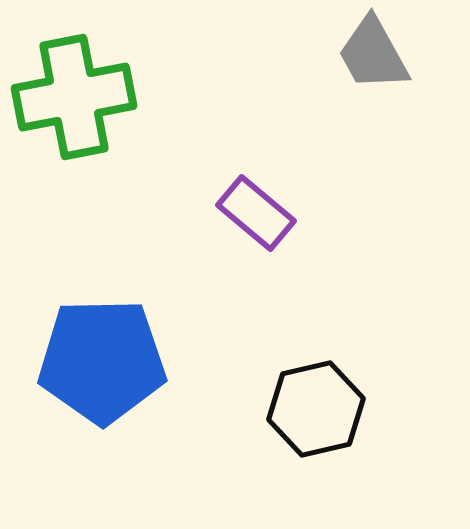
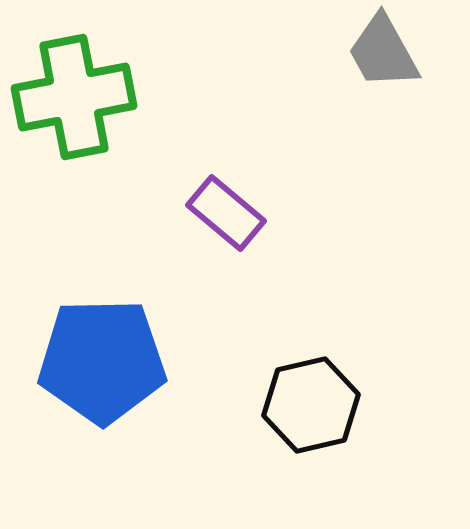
gray trapezoid: moved 10 px right, 2 px up
purple rectangle: moved 30 px left
black hexagon: moved 5 px left, 4 px up
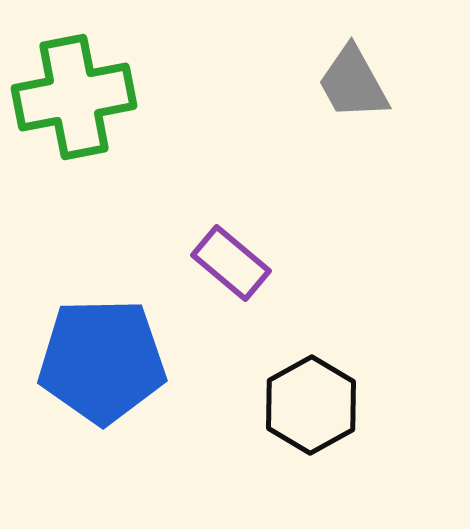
gray trapezoid: moved 30 px left, 31 px down
purple rectangle: moved 5 px right, 50 px down
black hexagon: rotated 16 degrees counterclockwise
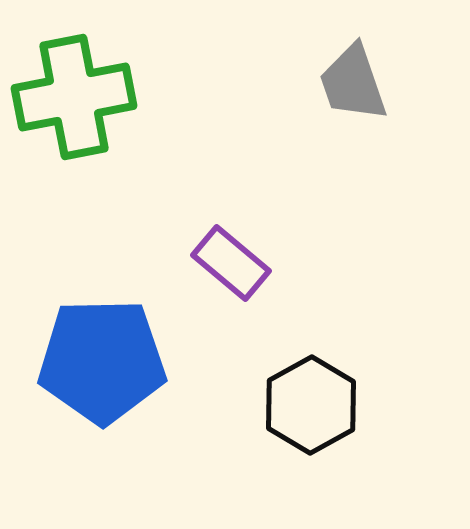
gray trapezoid: rotated 10 degrees clockwise
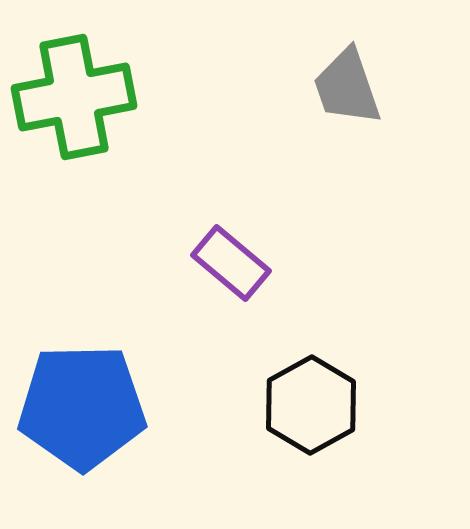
gray trapezoid: moved 6 px left, 4 px down
blue pentagon: moved 20 px left, 46 px down
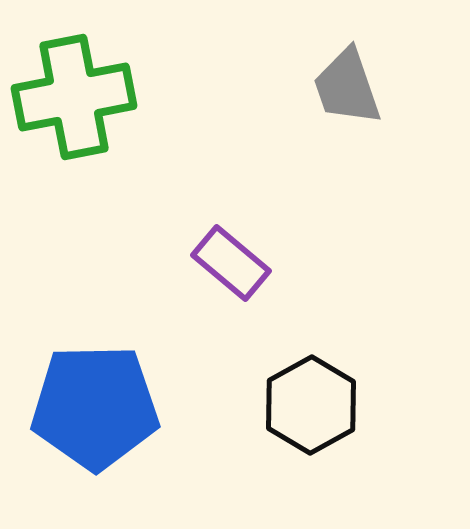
blue pentagon: moved 13 px right
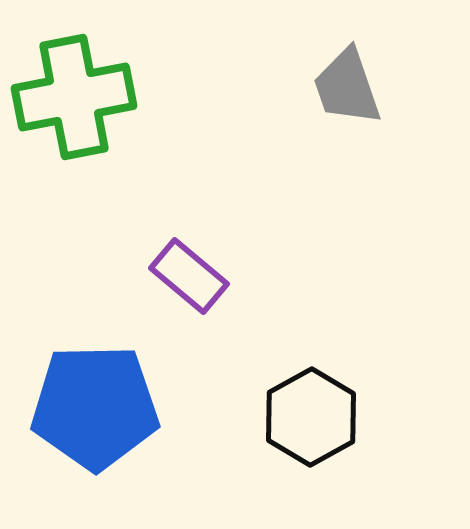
purple rectangle: moved 42 px left, 13 px down
black hexagon: moved 12 px down
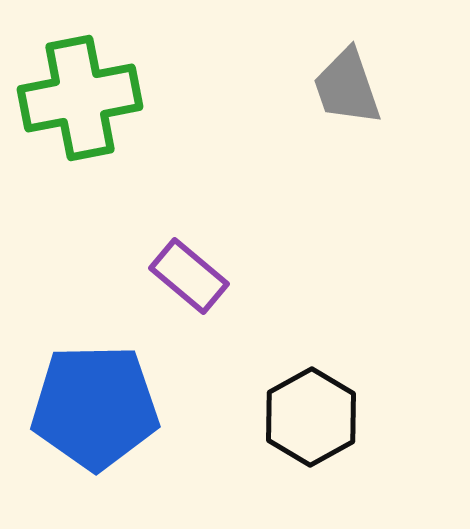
green cross: moved 6 px right, 1 px down
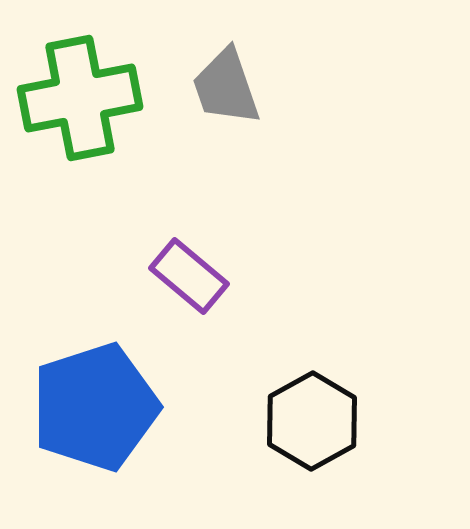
gray trapezoid: moved 121 px left
blue pentagon: rotated 17 degrees counterclockwise
black hexagon: moved 1 px right, 4 px down
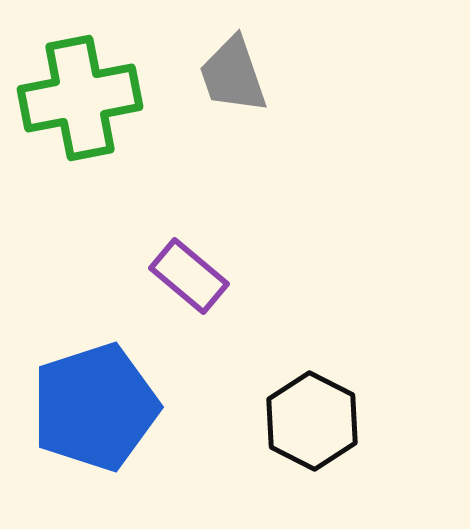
gray trapezoid: moved 7 px right, 12 px up
black hexagon: rotated 4 degrees counterclockwise
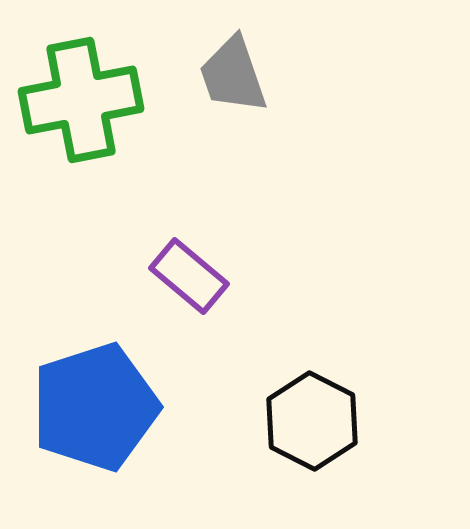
green cross: moved 1 px right, 2 px down
